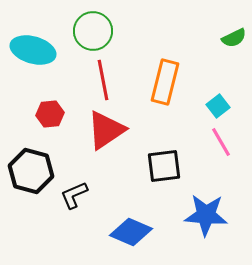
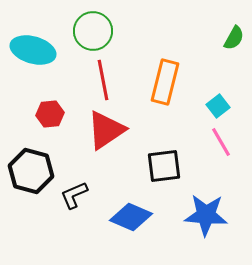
green semicircle: rotated 35 degrees counterclockwise
blue diamond: moved 15 px up
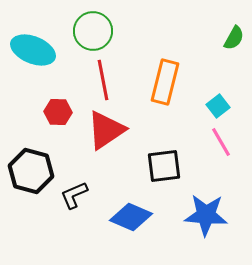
cyan ellipse: rotated 6 degrees clockwise
red hexagon: moved 8 px right, 2 px up; rotated 8 degrees clockwise
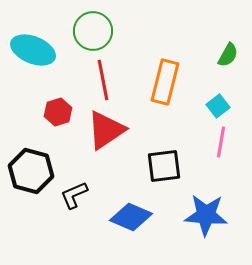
green semicircle: moved 6 px left, 17 px down
red hexagon: rotated 20 degrees counterclockwise
pink line: rotated 40 degrees clockwise
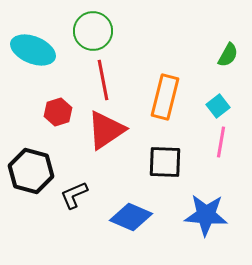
orange rectangle: moved 15 px down
black square: moved 1 px right, 4 px up; rotated 9 degrees clockwise
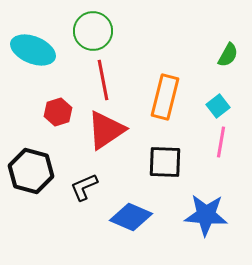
black L-shape: moved 10 px right, 8 px up
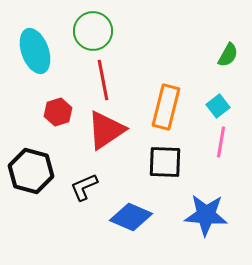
cyan ellipse: moved 2 px right, 1 px down; rotated 48 degrees clockwise
orange rectangle: moved 1 px right, 10 px down
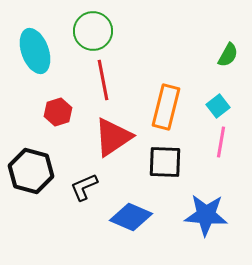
red triangle: moved 7 px right, 7 px down
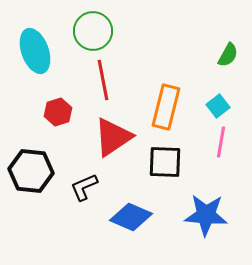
black hexagon: rotated 9 degrees counterclockwise
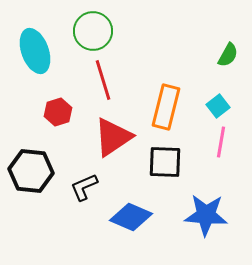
red line: rotated 6 degrees counterclockwise
